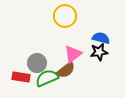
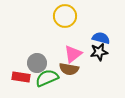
brown semicircle: moved 3 px right, 1 px up; rotated 48 degrees clockwise
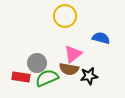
black star: moved 10 px left, 24 px down
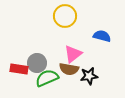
blue semicircle: moved 1 px right, 2 px up
red rectangle: moved 2 px left, 8 px up
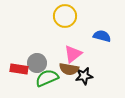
black star: moved 5 px left
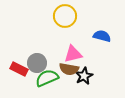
pink triangle: rotated 24 degrees clockwise
red rectangle: rotated 18 degrees clockwise
black star: rotated 18 degrees counterclockwise
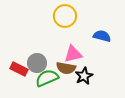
brown semicircle: moved 3 px left, 1 px up
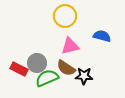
pink triangle: moved 3 px left, 8 px up
brown semicircle: rotated 24 degrees clockwise
black star: rotated 30 degrees clockwise
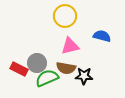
brown semicircle: rotated 24 degrees counterclockwise
